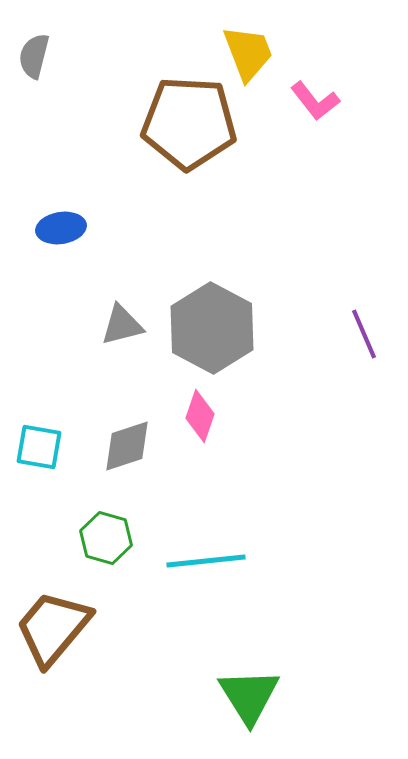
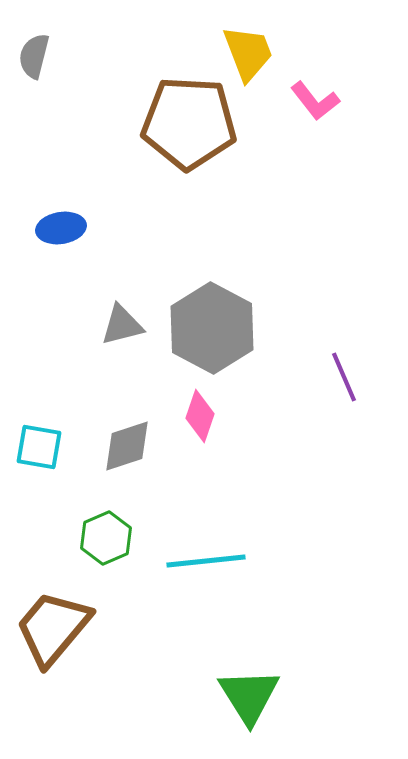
purple line: moved 20 px left, 43 px down
green hexagon: rotated 21 degrees clockwise
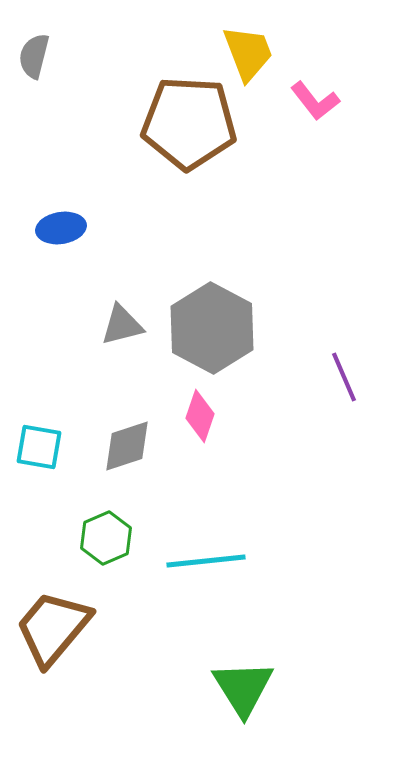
green triangle: moved 6 px left, 8 px up
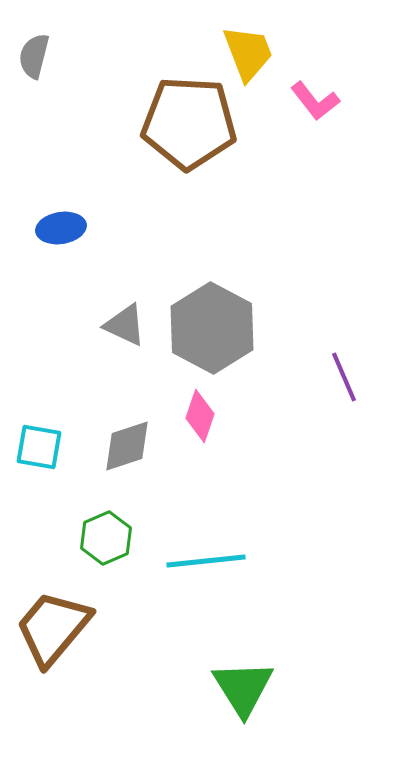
gray triangle: moved 3 px right; rotated 39 degrees clockwise
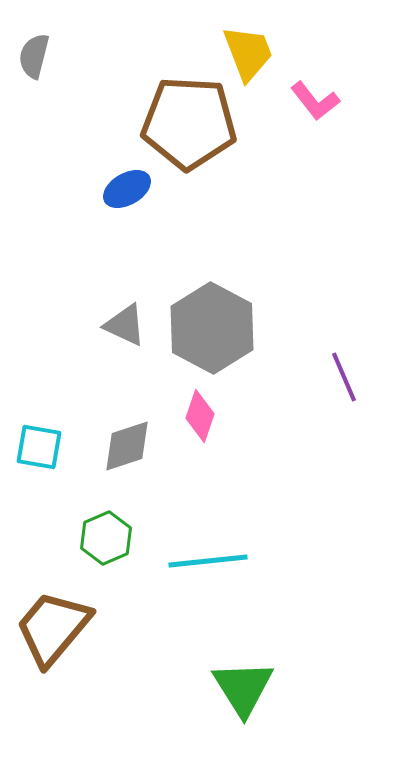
blue ellipse: moved 66 px right, 39 px up; rotated 21 degrees counterclockwise
cyan line: moved 2 px right
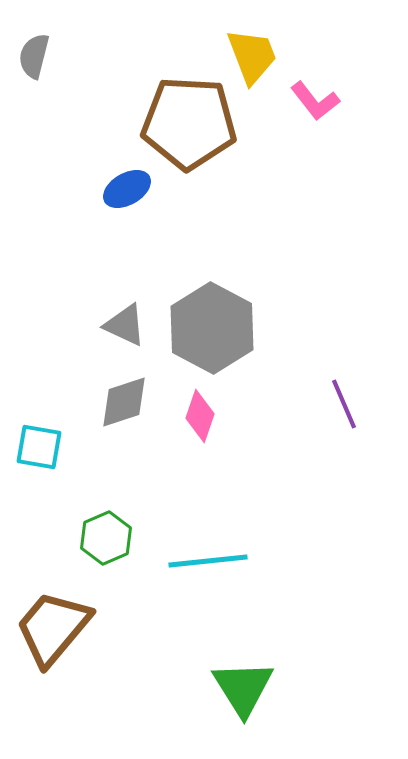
yellow trapezoid: moved 4 px right, 3 px down
purple line: moved 27 px down
gray diamond: moved 3 px left, 44 px up
